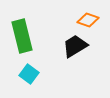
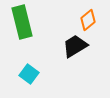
orange diamond: rotated 60 degrees counterclockwise
green rectangle: moved 14 px up
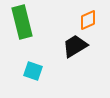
orange diamond: rotated 15 degrees clockwise
cyan square: moved 4 px right, 3 px up; rotated 18 degrees counterclockwise
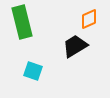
orange diamond: moved 1 px right, 1 px up
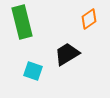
orange diamond: rotated 10 degrees counterclockwise
black trapezoid: moved 8 px left, 8 px down
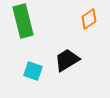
green rectangle: moved 1 px right, 1 px up
black trapezoid: moved 6 px down
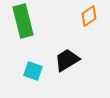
orange diamond: moved 3 px up
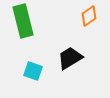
black trapezoid: moved 3 px right, 2 px up
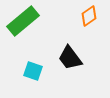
green rectangle: rotated 64 degrees clockwise
black trapezoid: rotated 96 degrees counterclockwise
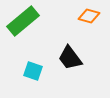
orange diamond: rotated 50 degrees clockwise
